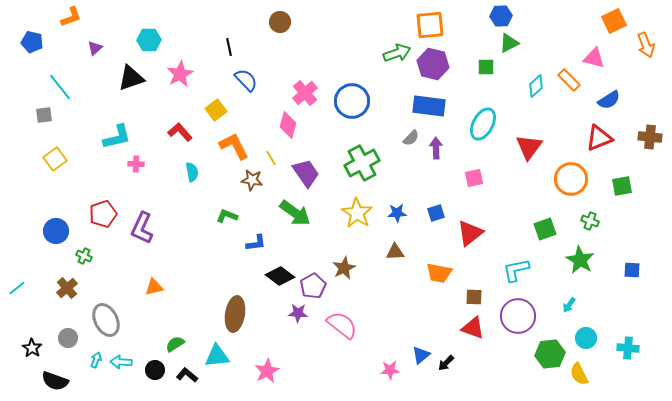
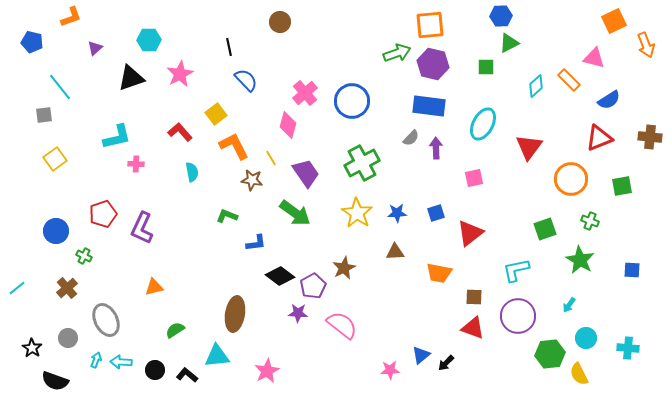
yellow square at (216, 110): moved 4 px down
green semicircle at (175, 344): moved 14 px up
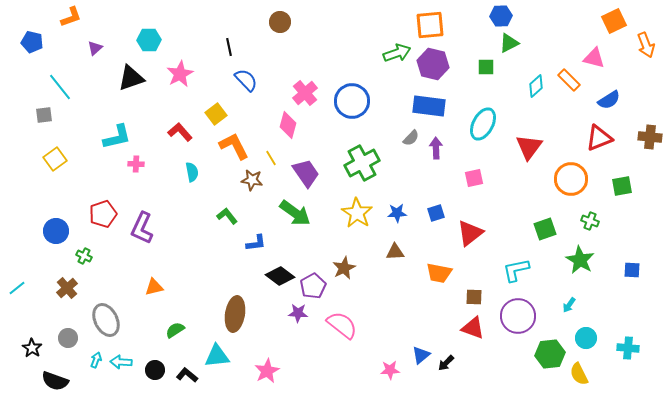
green L-shape at (227, 216): rotated 30 degrees clockwise
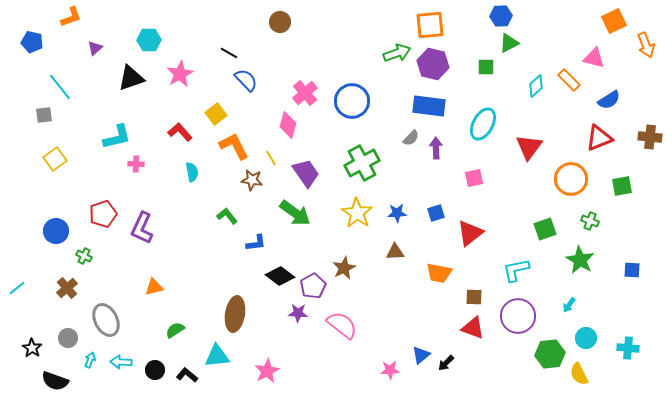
black line at (229, 47): moved 6 px down; rotated 48 degrees counterclockwise
cyan arrow at (96, 360): moved 6 px left
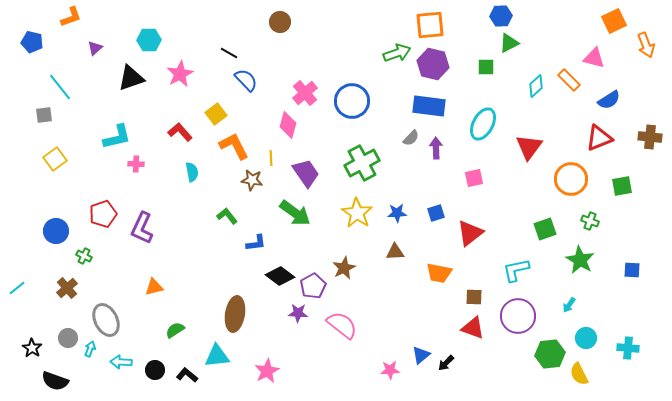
yellow line at (271, 158): rotated 28 degrees clockwise
cyan arrow at (90, 360): moved 11 px up
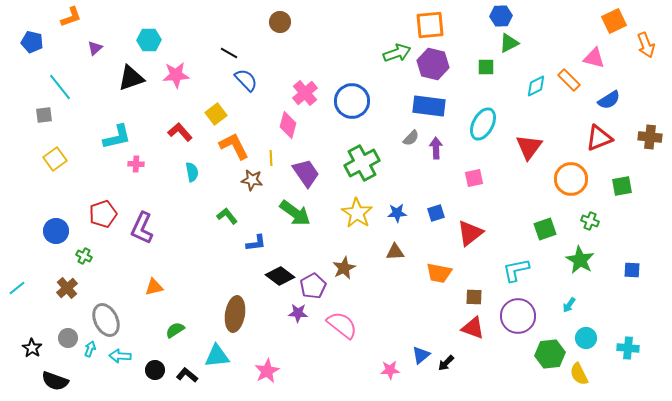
pink star at (180, 74): moved 4 px left, 1 px down; rotated 24 degrees clockwise
cyan diamond at (536, 86): rotated 15 degrees clockwise
cyan arrow at (121, 362): moved 1 px left, 6 px up
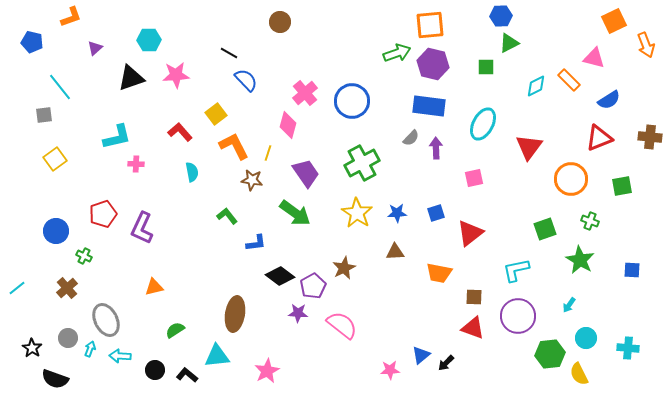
yellow line at (271, 158): moved 3 px left, 5 px up; rotated 21 degrees clockwise
black semicircle at (55, 381): moved 2 px up
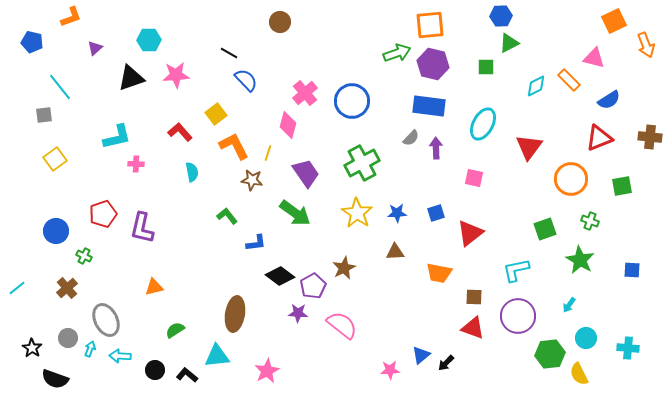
pink square at (474, 178): rotated 24 degrees clockwise
purple L-shape at (142, 228): rotated 12 degrees counterclockwise
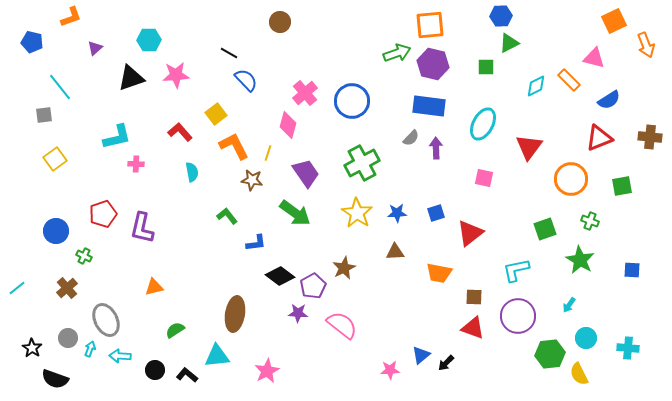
pink square at (474, 178): moved 10 px right
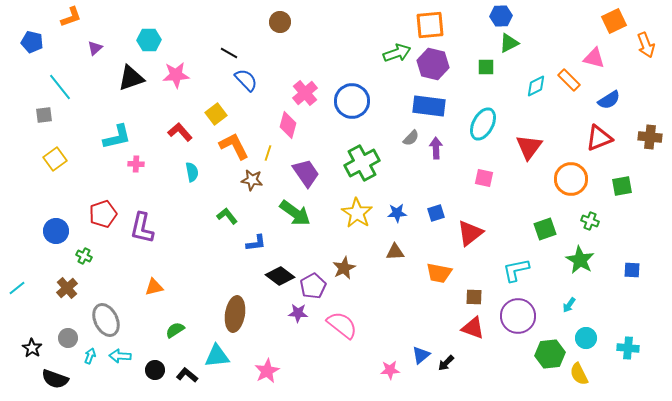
cyan arrow at (90, 349): moved 7 px down
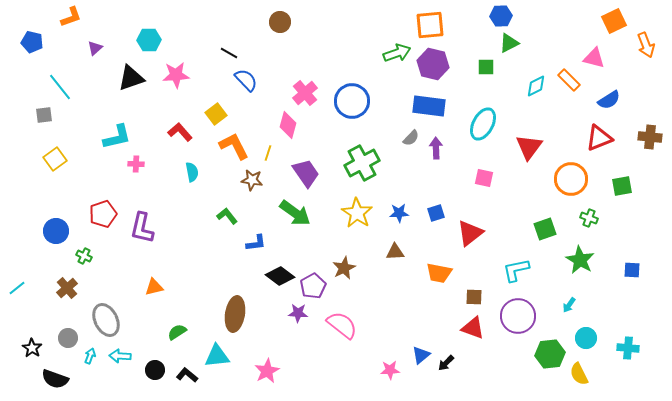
blue star at (397, 213): moved 2 px right
green cross at (590, 221): moved 1 px left, 3 px up
green semicircle at (175, 330): moved 2 px right, 2 px down
